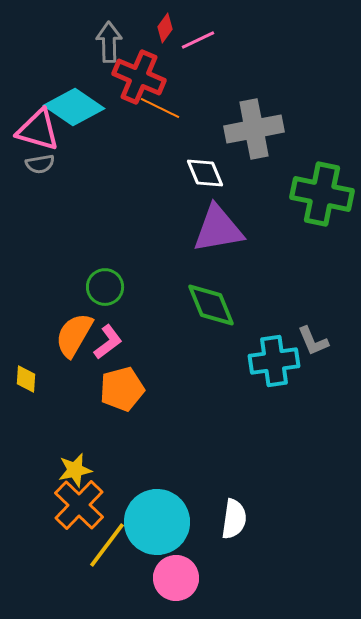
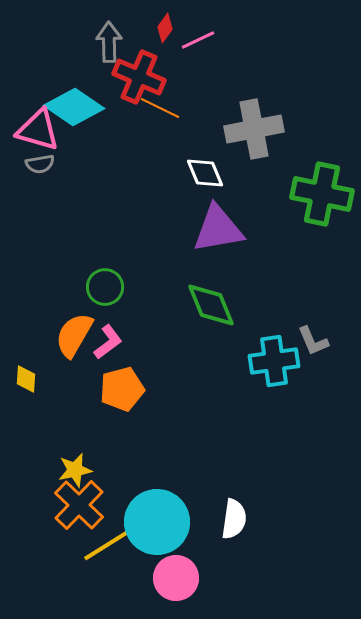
yellow line: rotated 21 degrees clockwise
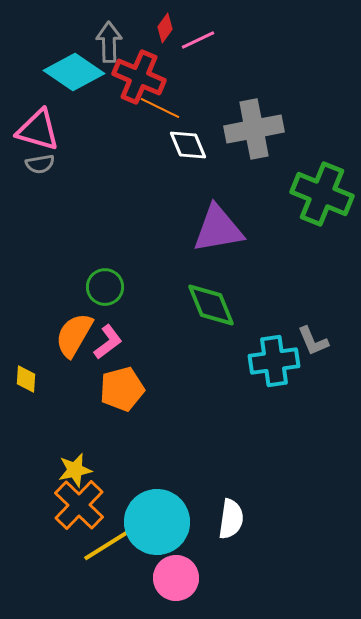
cyan diamond: moved 35 px up
white diamond: moved 17 px left, 28 px up
green cross: rotated 10 degrees clockwise
white semicircle: moved 3 px left
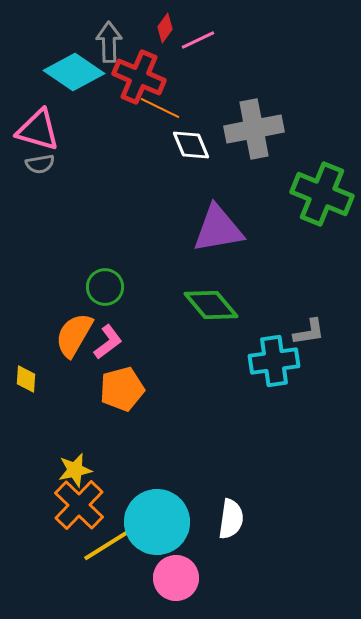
white diamond: moved 3 px right
green diamond: rotated 18 degrees counterclockwise
gray L-shape: moved 4 px left, 9 px up; rotated 76 degrees counterclockwise
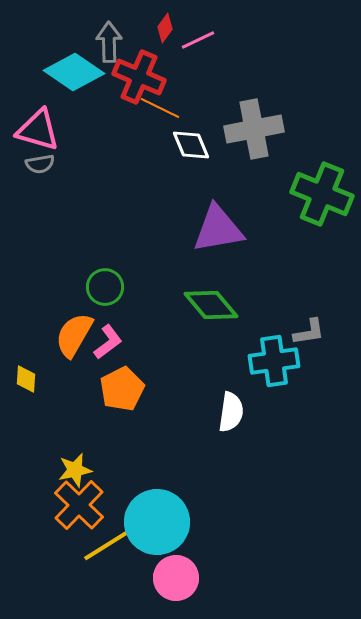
orange pentagon: rotated 12 degrees counterclockwise
white semicircle: moved 107 px up
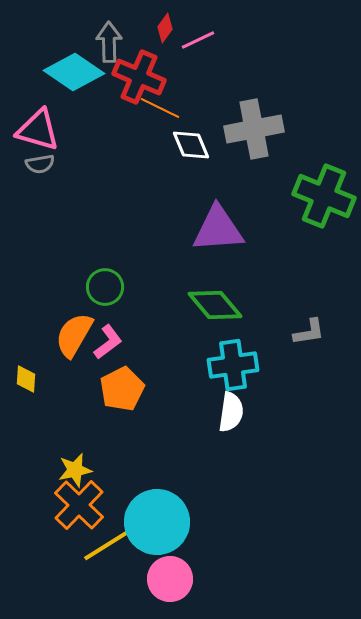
green cross: moved 2 px right, 2 px down
purple triangle: rotated 6 degrees clockwise
green diamond: moved 4 px right
cyan cross: moved 41 px left, 4 px down
pink circle: moved 6 px left, 1 px down
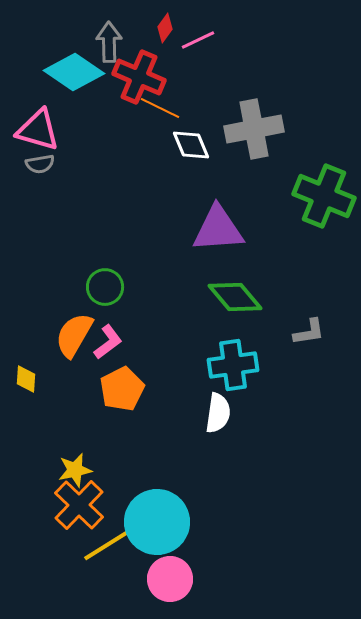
green diamond: moved 20 px right, 8 px up
white semicircle: moved 13 px left, 1 px down
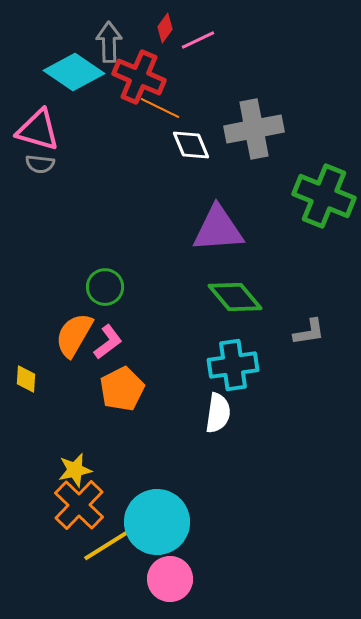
gray semicircle: rotated 16 degrees clockwise
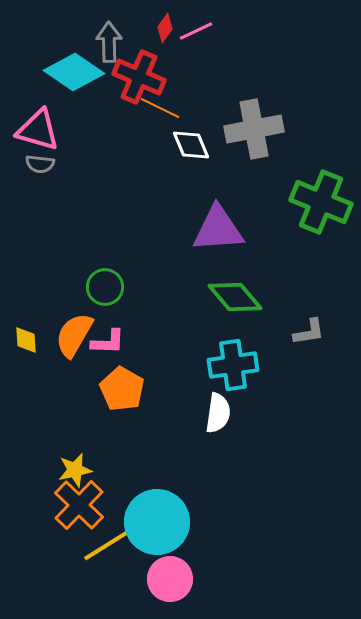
pink line: moved 2 px left, 9 px up
green cross: moved 3 px left, 6 px down
pink L-shape: rotated 39 degrees clockwise
yellow diamond: moved 39 px up; rotated 8 degrees counterclockwise
orange pentagon: rotated 15 degrees counterclockwise
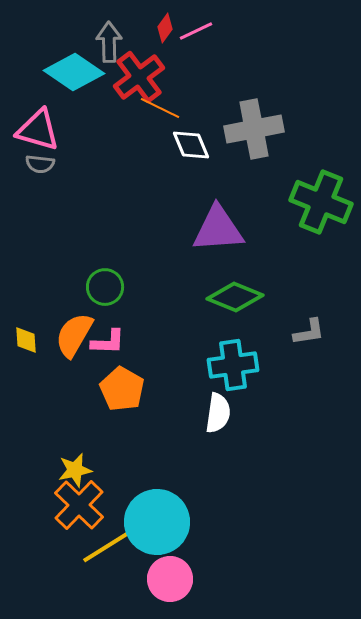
red cross: rotated 30 degrees clockwise
green diamond: rotated 28 degrees counterclockwise
yellow line: moved 1 px left, 2 px down
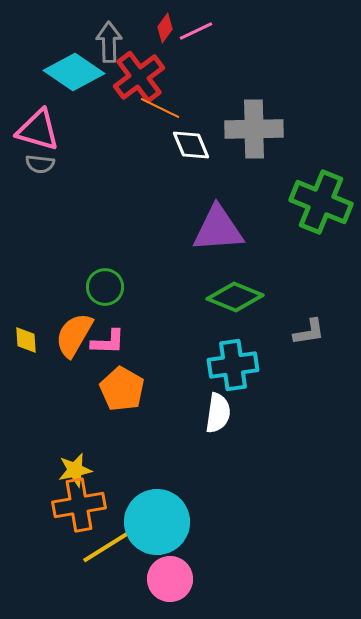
gray cross: rotated 10 degrees clockwise
orange cross: rotated 36 degrees clockwise
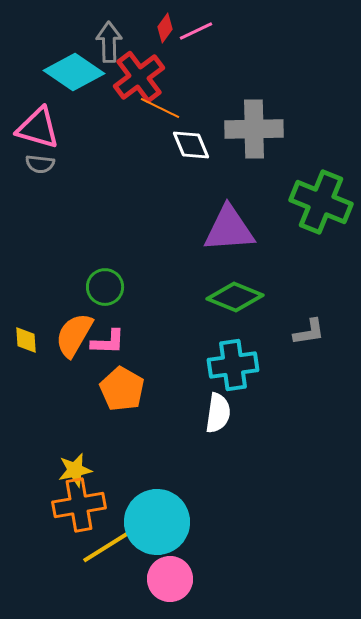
pink triangle: moved 2 px up
purple triangle: moved 11 px right
